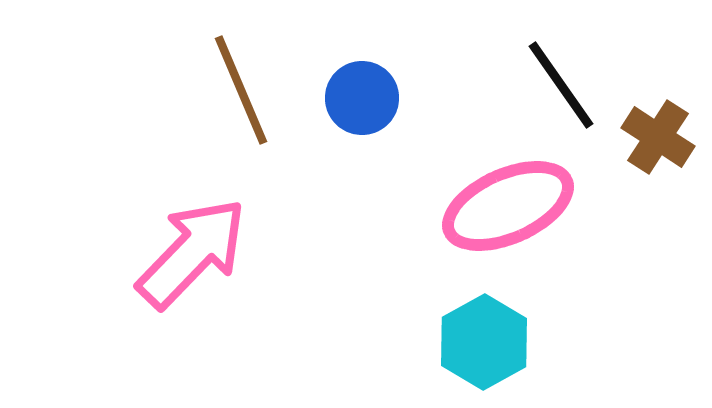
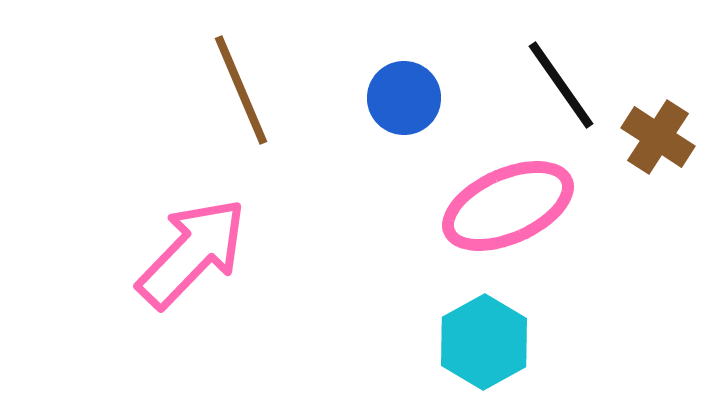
blue circle: moved 42 px right
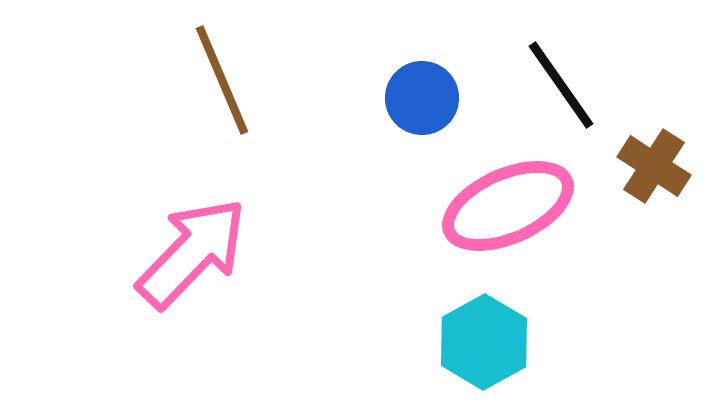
brown line: moved 19 px left, 10 px up
blue circle: moved 18 px right
brown cross: moved 4 px left, 29 px down
